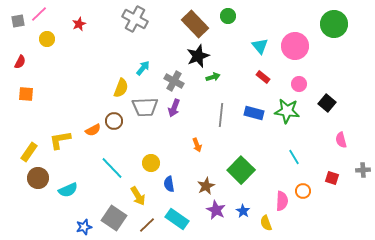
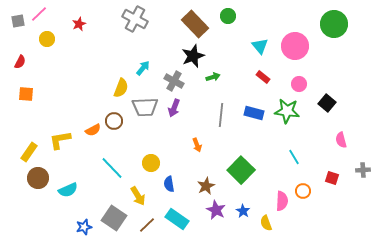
black star at (198, 56): moved 5 px left
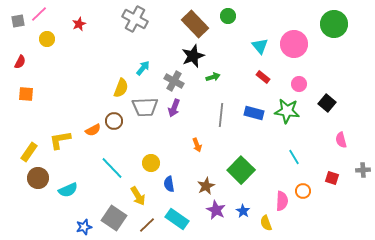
pink circle at (295, 46): moved 1 px left, 2 px up
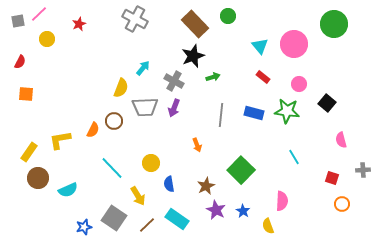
orange semicircle at (93, 130): rotated 35 degrees counterclockwise
orange circle at (303, 191): moved 39 px right, 13 px down
yellow semicircle at (266, 223): moved 2 px right, 3 px down
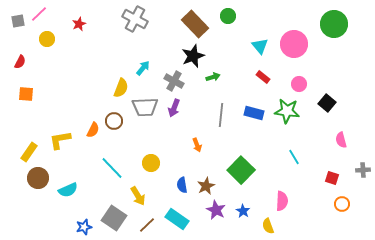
blue semicircle at (169, 184): moved 13 px right, 1 px down
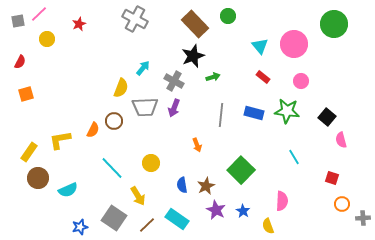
pink circle at (299, 84): moved 2 px right, 3 px up
orange square at (26, 94): rotated 21 degrees counterclockwise
black square at (327, 103): moved 14 px down
gray cross at (363, 170): moved 48 px down
blue star at (84, 227): moved 4 px left
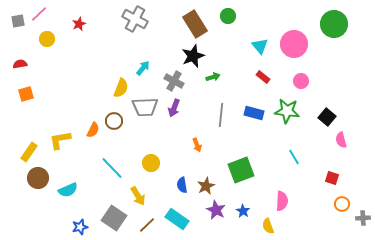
brown rectangle at (195, 24): rotated 12 degrees clockwise
red semicircle at (20, 62): moved 2 px down; rotated 128 degrees counterclockwise
green square at (241, 170): rotated 24 degrees clockwise
